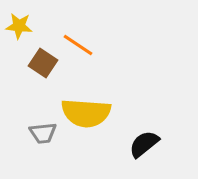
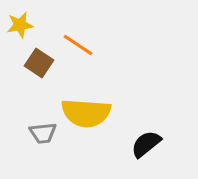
yellow star: moved 1 px right, 1 px up; rotated 16 degrees counterclockwise
brown square: moved 4 px left
black semicircle: moved 2 px right
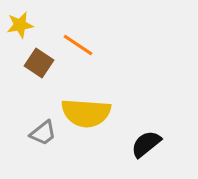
gray trapezoid: rotated 32 degrees counterclockwise
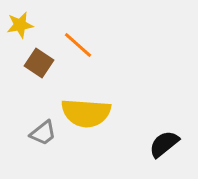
orange line: rotated 8 degrees clockwise
black semicircle: moved 18 px right
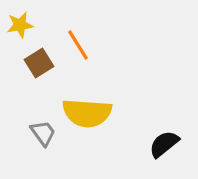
orange line: rotated 16 degrees clockwise
brown square: rotated 24 degrees clockwise
yellow semicircle: moved 1 px right
gray trapezoid: rotated 88 degrees counterclockwise
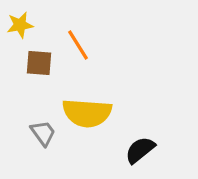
brown square: rotated 36 degrees clockwise
black semicircle: moved 24 px left, 6 px down
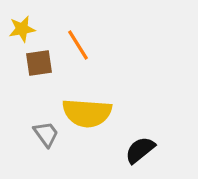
yellow star: moved 2 px right, 4 px down
brown square: rotated 12 degrees counterclockwise
gray trapezoid: moved 3 px right, 1 px down
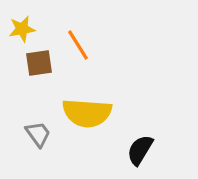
gray trapezoid: moved 8 px left
black semicircle: rotated 20 degrees counterclockwise
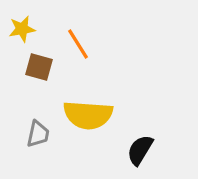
orange line: moved 1 px up
brown square: moved 4 px down; rotated 24 degrees clockwise
yellow semicircle: moved 1 px right, 2 px down
gray trapezoid: rotated 48 degrees clockwise
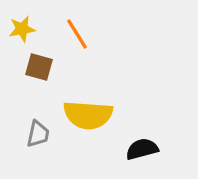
orange line: moved 1 px left, 10 px up
black semicircle: moved 2 px right, 1 px up; rotated 44 degrees clockwise
